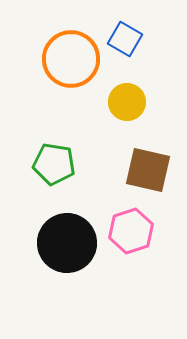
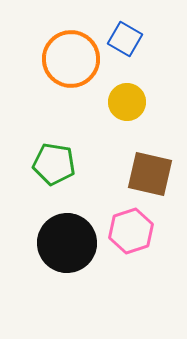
brown square: moved 2 px right, 4 px down
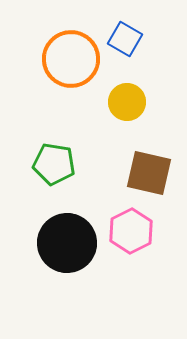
brown square: moved 1 px left, 1 px up
pink hexagon: rotated 9 degrees counterclockwise
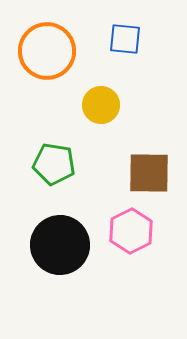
blue square: rotated 24 degrees counterclockwise
orange circle: moved 24 px left, 8 px up
yellow circle: moved 26 px left, 3 px down
brown square: rotated 12 degrees counterclockwise
black circle: moved 7 px left, 2 px down
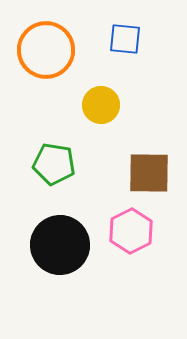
orange circle: moved 1 px left, 1 px up
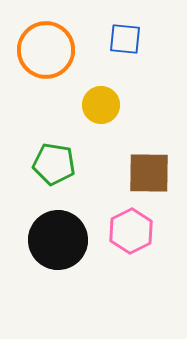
black circle: moved 2 px left, 5 px up
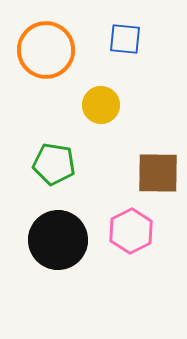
brown square: moved 9 px right
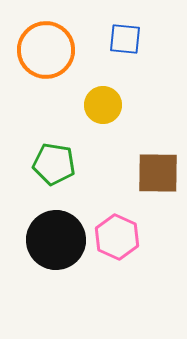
yellow circle: moved 2 px right
pink hexagon: moved 14 px left, 6 px down; rotated 9 degrees counterclockwise
black circle: moved 2 px left
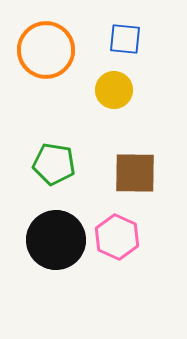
yellow circle: moved 11 px right, 15 px up
brown square: moved 23 px left
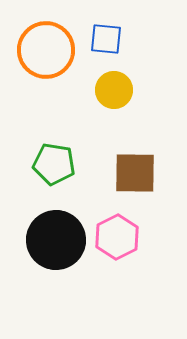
blue square: moved 19 px left
pink hexagon: rotated 9 degrees clockwise
